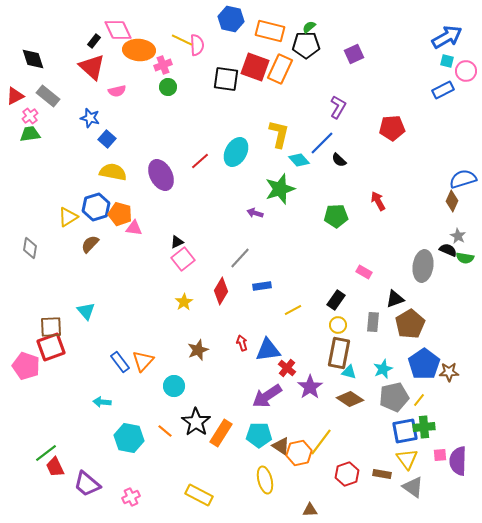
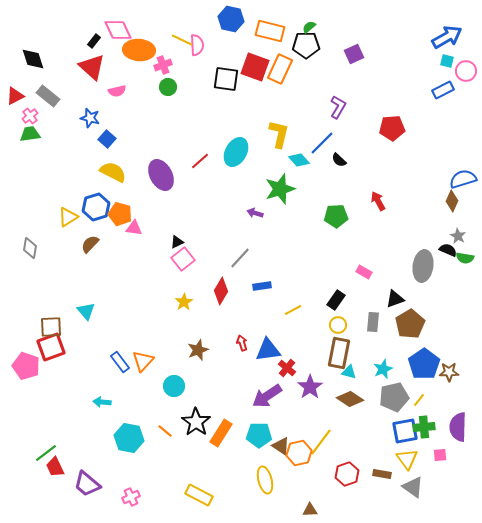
yellow semicircle at (113, 172): rotated 16 degrees clockwise
purple semicircle at (458, 461): moved 34 px up
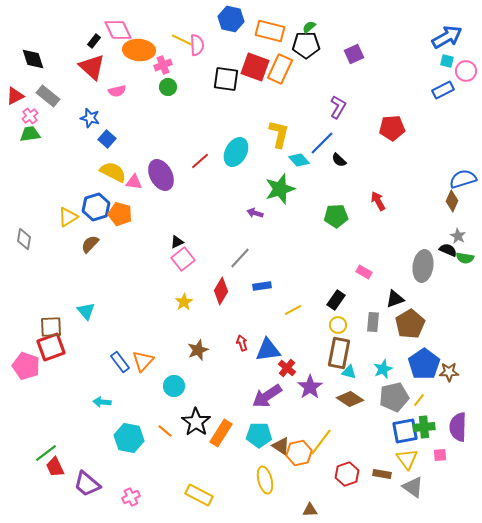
pink triangle at (134, 228): moved 46 px up
gray diamond at (30, 248): moved 6 px left, 9 px up
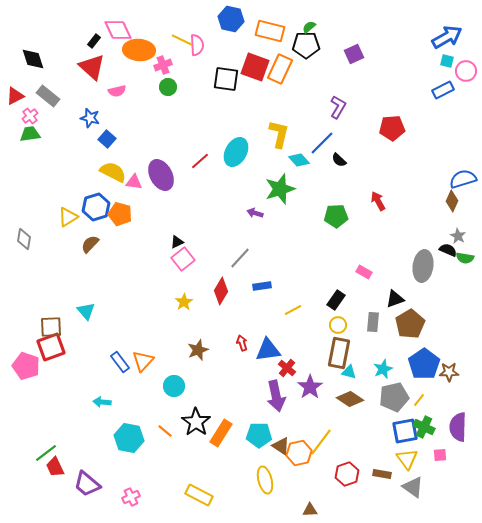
purple arrow at (267, 396): moved 9 px right; rotated 68 degrees counterclockwise
green cross at (424, 427): rotated 30 degrees clockwise
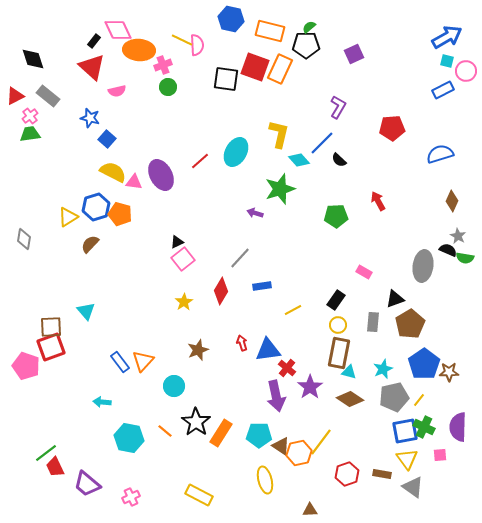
blue semicircle at (463, 179): moved 23 px left, 25 px up
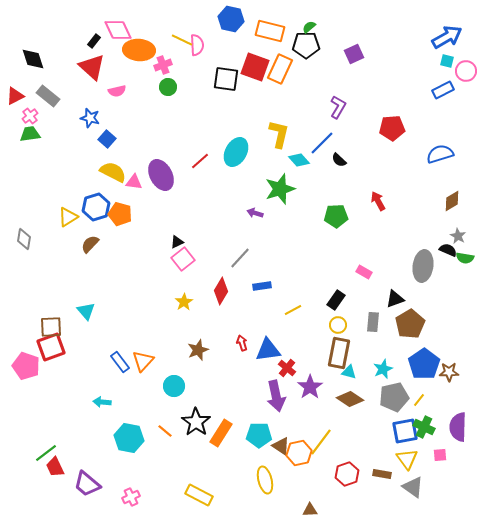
brown diamond at (452, 201): rotated 35 degrees clockwise
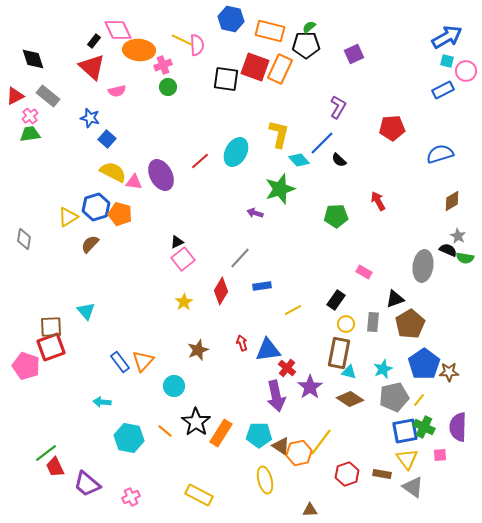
yellow circle at (338, 325): moved 8 px right, 1 px up
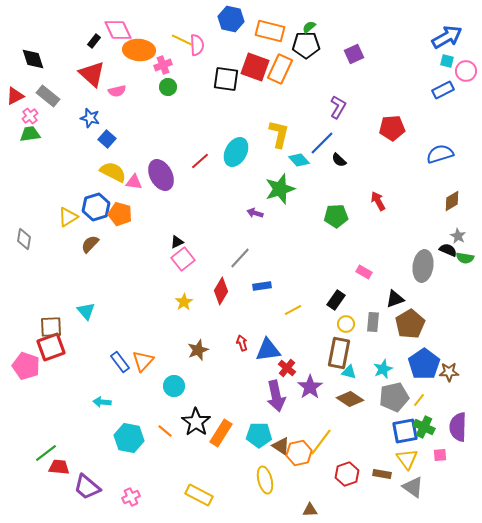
red triangle at (92, 67): moved 7 px down
red trapezoid at (55, 467): moved 4 px right; rotated 120 degrees clockwise
purple trapezoid at (87, 484): moved 3 px down
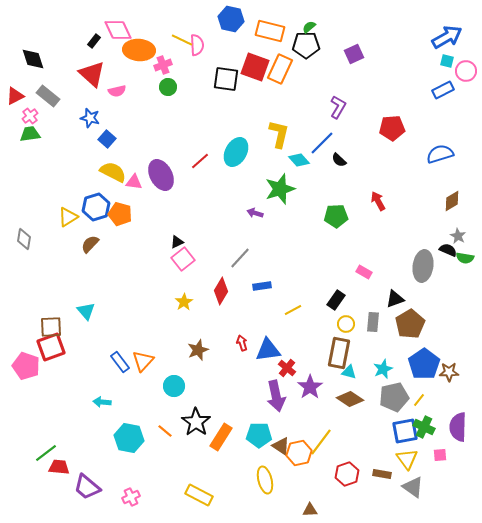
orange rectangle at (221, 433): moved 4 px down
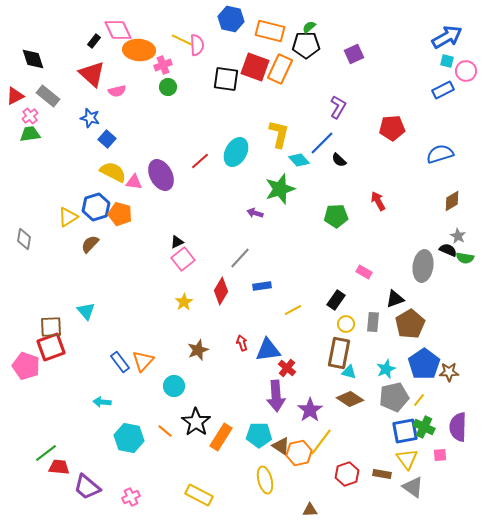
cyan star at (383, 369): moved 3 px right
purple star at (310, 387): moved 23 px down
purple arrow at (276, 396): rotated 8 degrees clockwise
